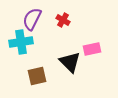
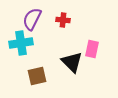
red cross: rotated 24 degrees counterclockwise
cyan cross: moved 1 px down
pink rectangle: rotated 66 degrees counterclockwise
black triangle: moved 2 px right
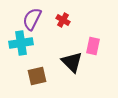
red cross: rotated 24 degrees clockwise
pink rectangle: moved 1 px right, 3 px up
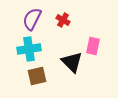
cyan cross: moved 8 px right, 6 px down
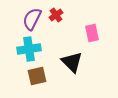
red cross: moved 7 px left, 5 px up; rotated 24 degrees clockwise
pink rectangle: moved 1 px left, 13 px up; rotated 24 degrees counterclockwise
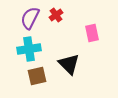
purple semicircle: moved 2 px left, 1 px up
black triangle: moved 3 px left, 2 px down
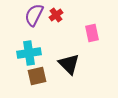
purple semicircle: moved 4 px right, 3 px up
cyan cross: moved 4 px down
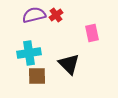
purple semicircle: rotated 50 degrees clockwise
brown square: rotated 12 degrees clockwise
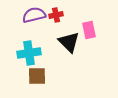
red cross: rotated 24 degrees clockwise
pink rectangle: moved 3 px left, 3 px up
black triangle: moved 22 px up
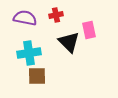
purple semicircle: moved 9 px left, 3 px down; rotated 25 degrees clockwise
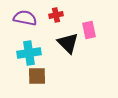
black triangle: moved 1 px left, 1 px down
